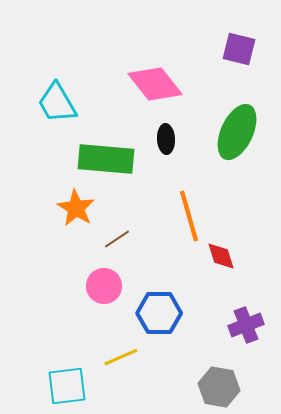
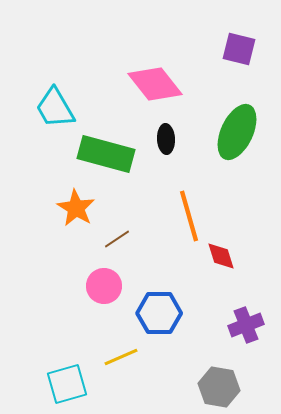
cyan trapezoid: moved 2 px left, 5 px down
green rectangle: moved 5 px up; rotated 10 degrees clockwise
cyan square: moved 2 px up; rotated 9 degrees counterclockwise
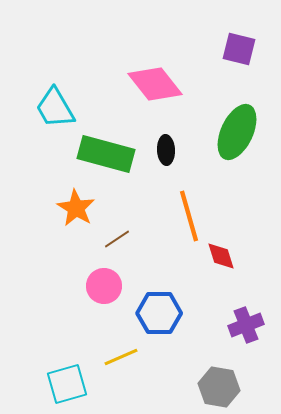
black ellipse: moved 11 px down
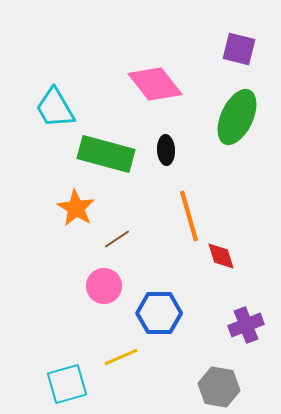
green ellipse: moved 15 px up
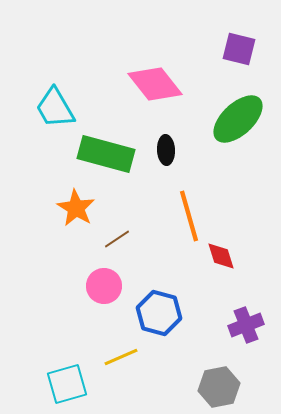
green ellipse: moved 1 px right, 2 px down; rotated 22 degrees clockwise
blue hexagon: rotated 15 degrees clockwise
gray hexagon: rotated 21 degrees counterclockwise
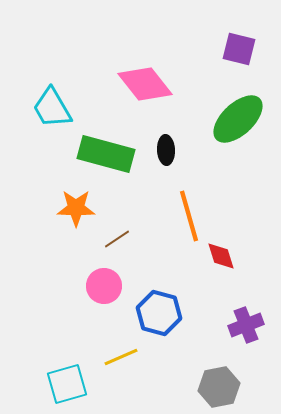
pink diamond: moved 10 px left
cyan trapezoid: moved 3 px left
orange star: rotated 30 degrees counterclockwise
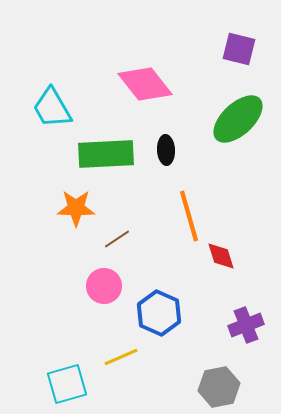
green rectangle: rotated 18 degrees counterclockwise
blue hexagon: rotated 9 degrees clockwise
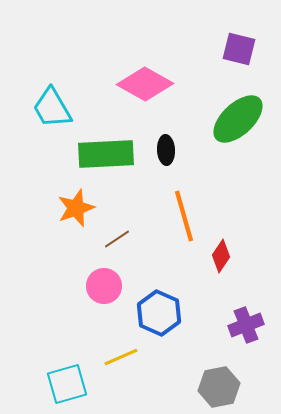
pink diamond: rotated 22 degrees counterclockwise
orange star: rotated 21 degrees counterclockwise
orange line: moved 5 px left
red diamond: rotated 52 degrees clockwise
